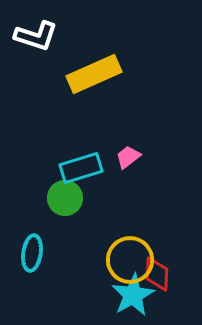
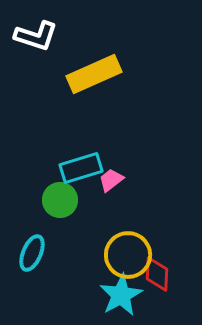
pink trapezoid: moved 17 px left, 23 px down
green circle: moved 5 px left, 2 px down
cyan ellipse: rotated 15 degrees clockwise
yellow circle: moved 2 px left, 5 px up
cyan star: moved 12 px left
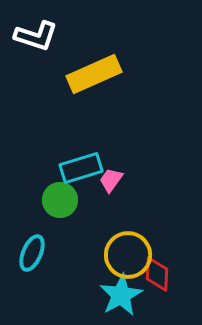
pink trapezoid: rotated 16 degrees counterclockwise
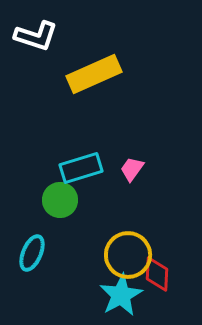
pink trapezoid: moved 21 px right, 11 px up
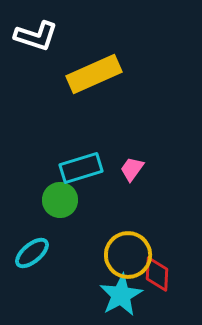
cyan ellipse: rotated 27 degrees clockwise
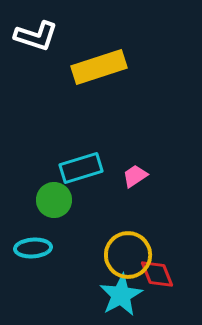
yellow rectangle: moved 5 px right, 7 px up; rotated 6 degrees clockwise
pink trapezoid: moved 3 px right, 7 px down; rotated 20 degrees clockwise
green circle: moved 6 px left
cyan ellipse: moved 1 px right, 5 px up; rotated 36 degrees clockwise
red diamond: rotated 24 degrees counterclockwise
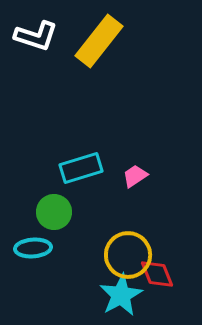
yellow rectangle: moved 26 px up; rotated 34 degrees counterclockwise
green circle: moved 12 px down
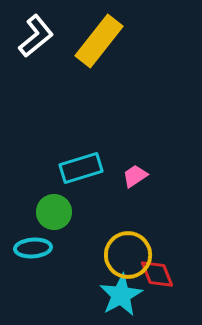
white L-shape: rotated 57 degrees counterclockwise
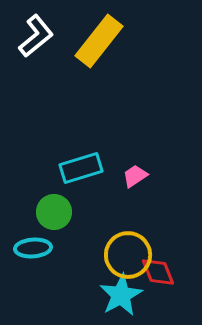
red diamond: moved 1 px right, 2 px up
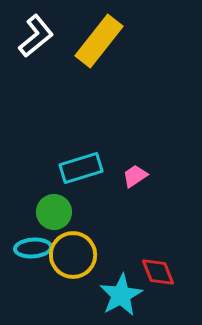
yellow circle: moved 55 px left
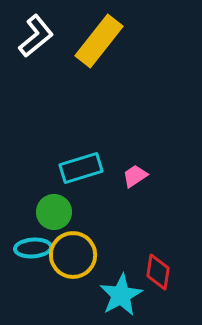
red diamond: rotated 30 degrees clockwise
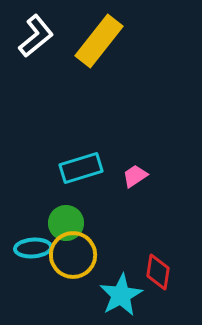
green circle: moved 12 px right, 11 px down
